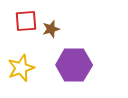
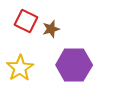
red square: rotated 30 degrees clockwise
yellow star: moved 1 px left; rotated 12 degrees counterclockwise
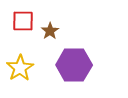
red square: moved 3 px left; rotated 25 degrees counterclockwise
brown star: moved 1 px left, 2 px down; rotated 18 degrees counterclockwise
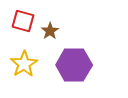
red square: rotated 15 degrees clockwise
yellow star: moved 4 px right, 4 px up
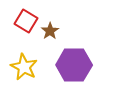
red square: moved 3 px right; rotated 15 degrees clockwise
yellow star: moved 3 px down; rotated 12 degrees counterclockwise
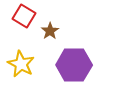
red square: moved 2 px left, 5 px up
yellow star: moved 3 px left, 3 px up
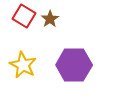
brown star: moved 12 px up
yellow star: moved 2 px right, 1 px down
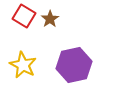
purple hexagon: rotated 12 degrees counterclockwise
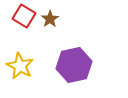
yellow star: moved 3 px left, 1 px down
